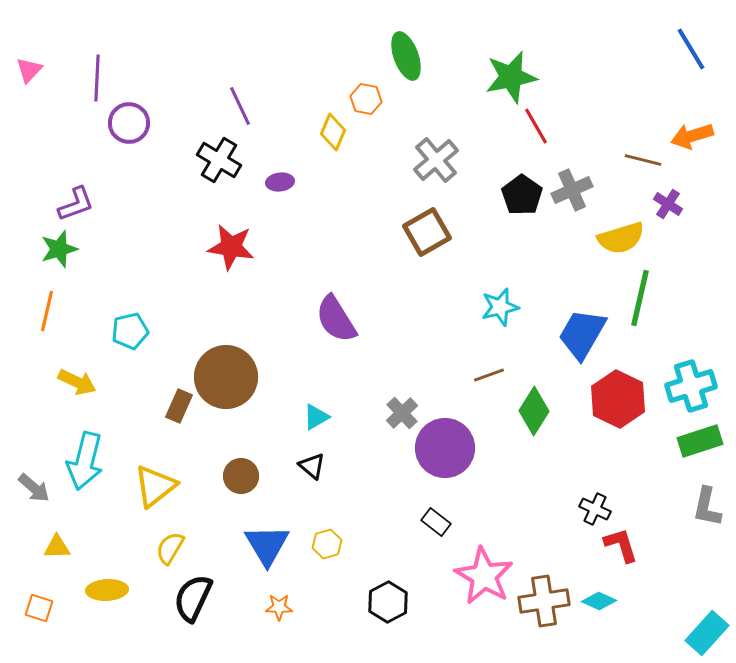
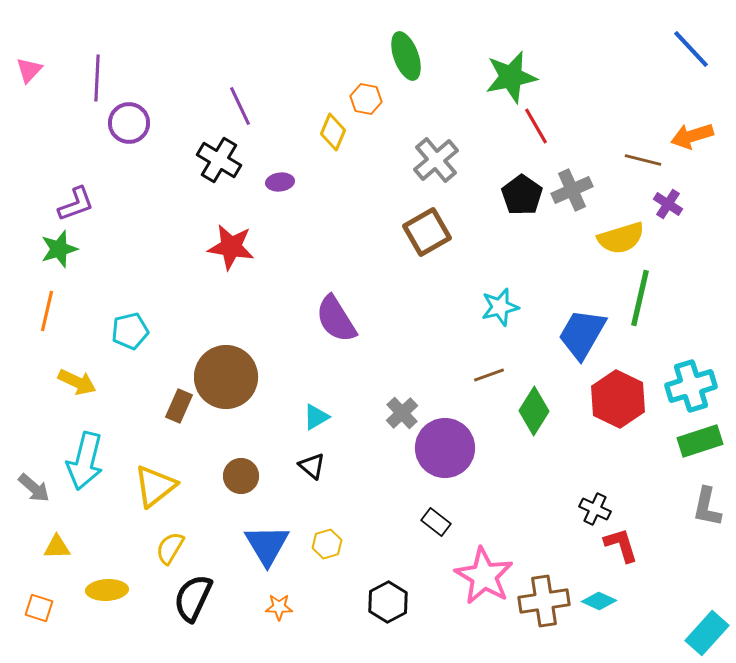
blue line at (691, 49): rotated 12 degrees counterclockwise
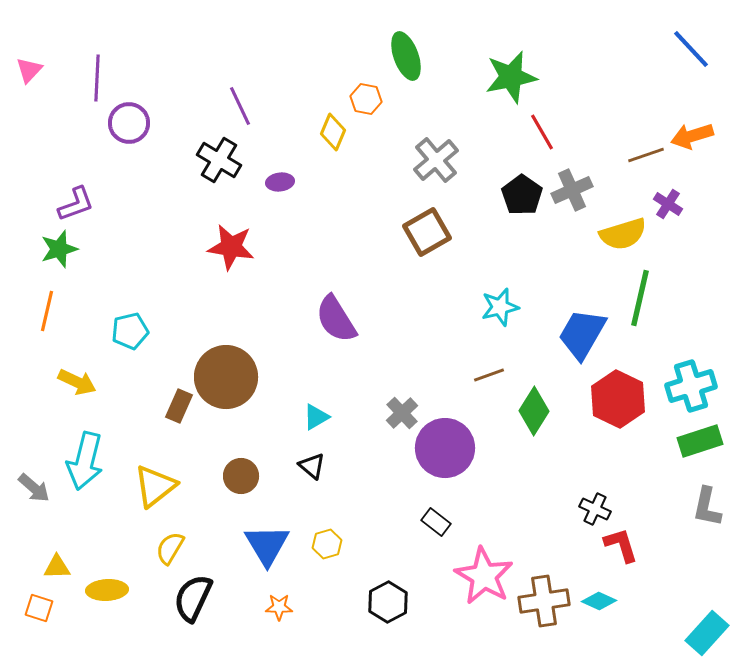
red line at (536, 126): moved 6 px right, 6 px down
brown line at (643, 160): moved 3 px right, 5 px up; rotated 33 degrees counterclockwise
yellow semicircle at (621, 238): moved 2 px right, 4 px up
yellow triangle at (57, 547): moved 20 px down
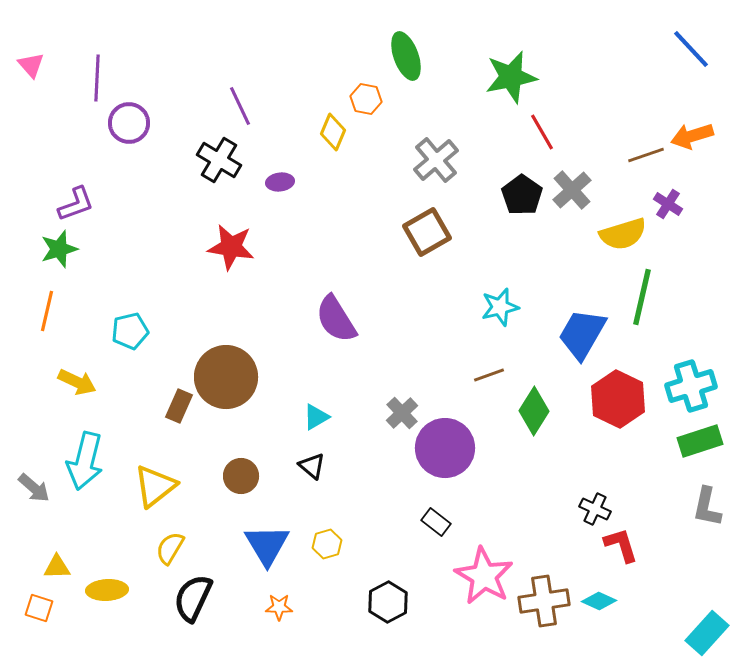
pink triangle at (29, 70): moved 2 px right, 5 px up; rotated 24 degrees counterclockwise
gray cross at (572, 190): rotated 18 degrees counterclockwise
green line at (640, 298): moved 2 px right, 1 px up
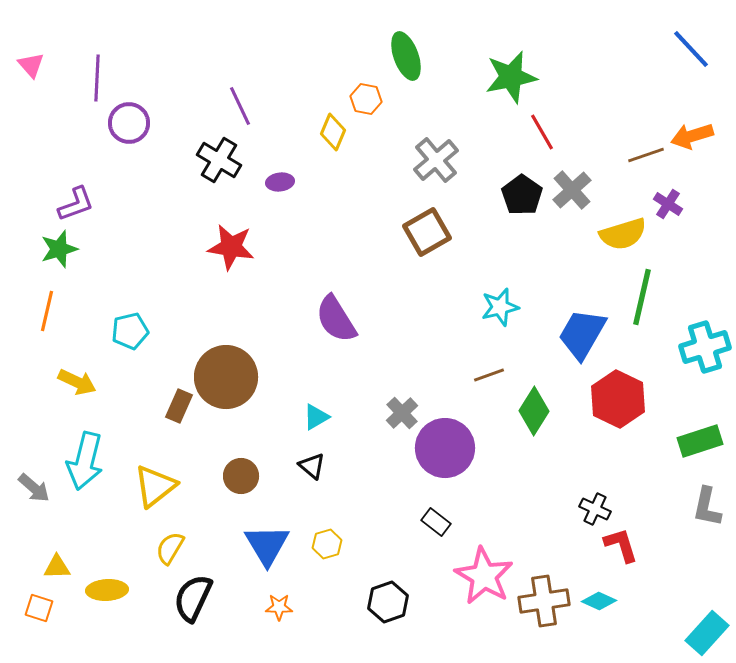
cyan cross at (691, 386): moved 14 px right, 39 px up
black hexagon at (388, 602): rotated 9 degrees clockwise
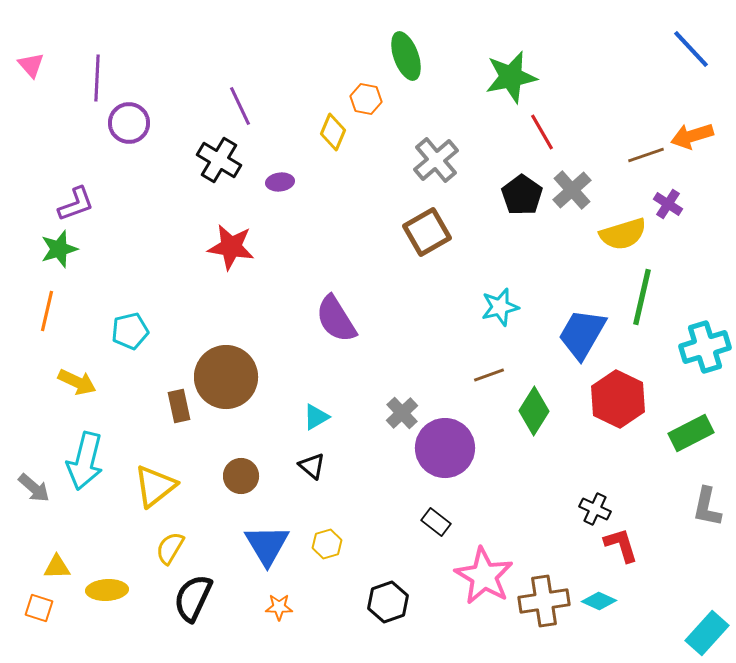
brown rectangle at (179, 406): rotated 36 degrees counterclockwise
green rectangle at (700, 441): moved 9 px left, 8 px up; rotated 9 degrees counterclockwise
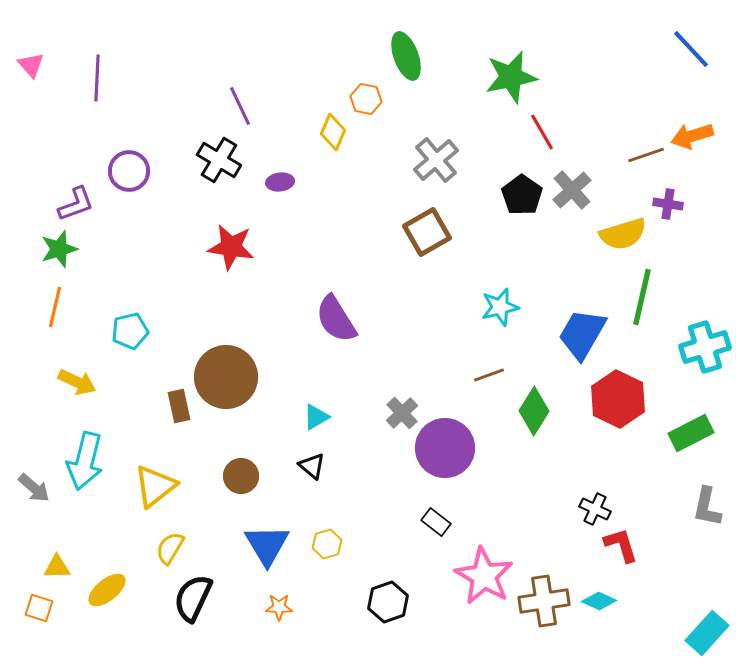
purple circle at (129, 123): moved 48 px down
purple cross at (668, 204): rotated 24 degrees counterclockwise
orange line at (47, 311): moved 8 px right, 4 px up
yellow ellipse at (107, 590): rotated 36 degrees counterclockwise
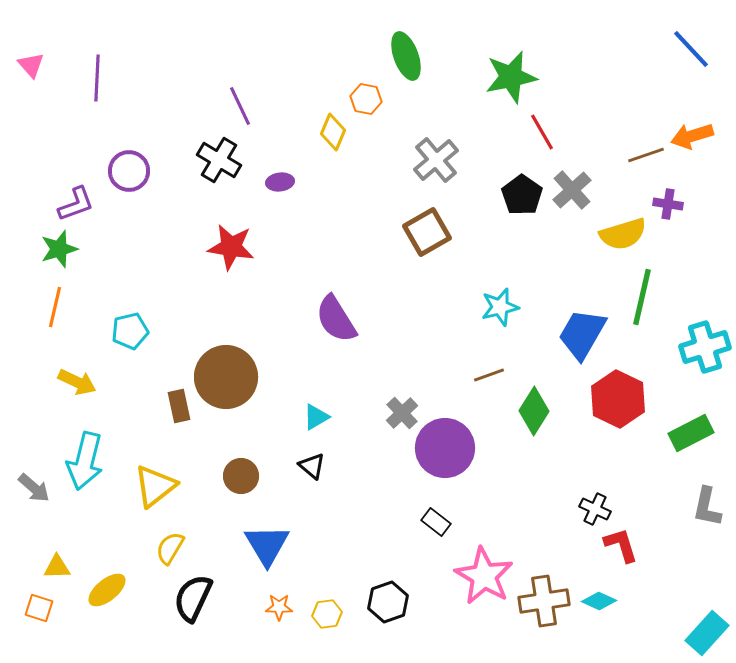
yellow hexagon at (327, 544): moved 70 px down; rotated 8 degrees clockwise
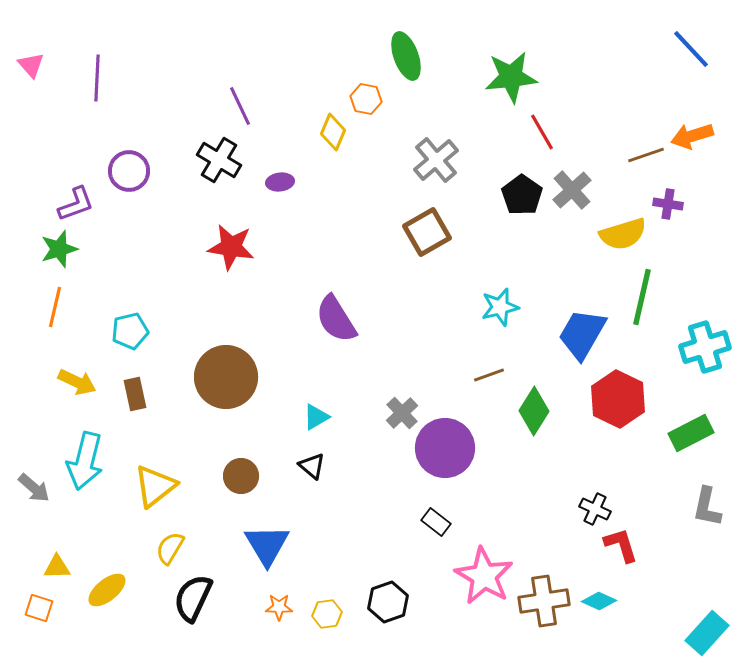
green star at (511, 77): rotated 6 degrees clockwise
brown rectangle at (179, 406): moved 44 px left, 12 px up
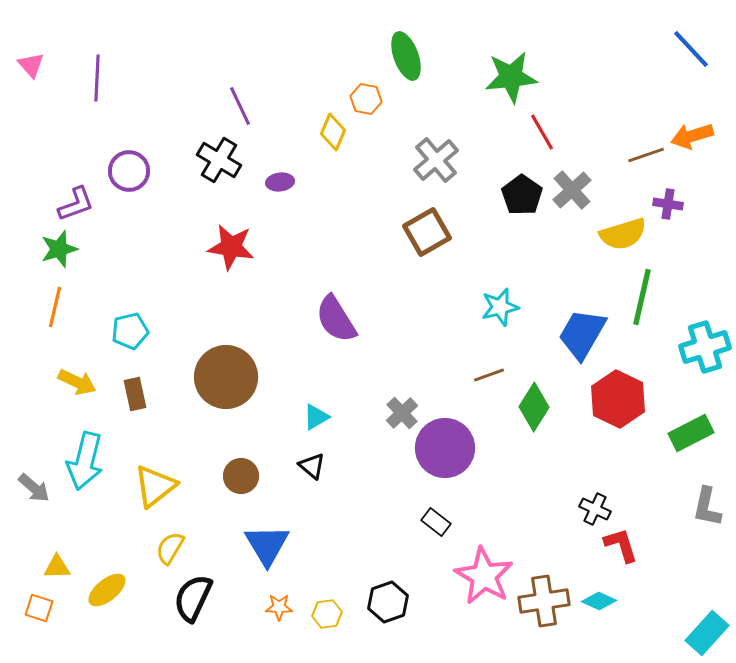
green diamond at (534, 411): moved 4 px up
